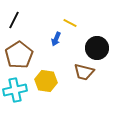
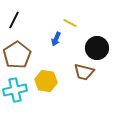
brown pentagon: moved 2 px left
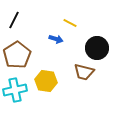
blue arrow: rotated 96 degrees counterclockwise
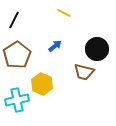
yellow line: moved 6 px left, 10 px up
blue arrow: moved 1 px left, 7 px down; rotated 56 degrees counterclockwise
black circle: moved 1 px down
yellow hexagon: moved 4 px left, 3 px down; rotated 15 degrees clockwise
cyan cross: moved 2 px right, 10 px down
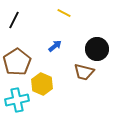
brown pentagon: moved 7 px down
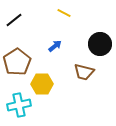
black line: rotated 24 degrees clockwise
black circle: moved 3 px right, 5 px up
yellow hexagon: rotated 25 degrees counterclockwise
cyan cross: moved 2 px right, 5 px down
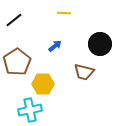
yellow line: rotated 24 degrees counterclockwise
yellow hexagon: moved 1 px right
cyan cross: moved 11 px right, 5 px down
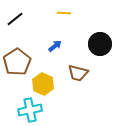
black line: moved 1 px right, 1 px up
brown trapezoid: moved 6 px left, 1 px down
yellow hexagon: rotated 25 degrees clockwise
